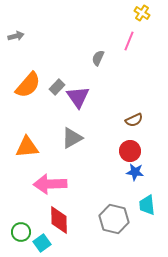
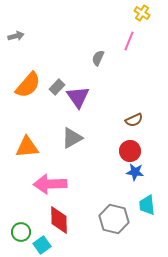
cyan square: moved 2 px down
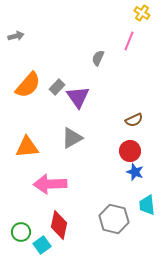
blue star: rotated 12 degrees clockwise
red diamond: moved 5 px down; rotated 12 degrees clockwise
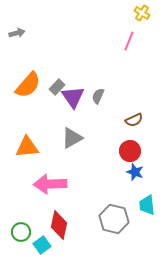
gray arrow: moved 1 px right, 3 px up
gray semicircle: moved 38 px down
purple triangle: moved 5 px left
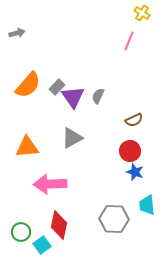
gray hexagon: rotated 12 degrees counterclockwise
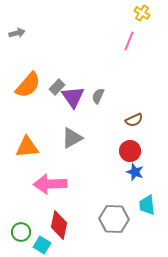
cyan square: rotated 24 degrees counterclockwise
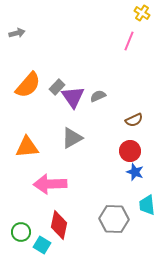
gray semicircle: rotated 42 degrees clockwise
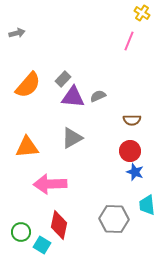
gray rectangle: moved 6 px right, 8 px up
purple triangle: rotated 50 degrees counterclockwise
brown semicircle: moved 2 px left; rotated 24 degrees clockwise
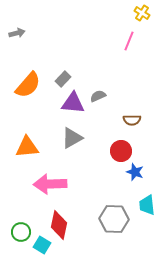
purple triangle: moved 6 px down
red circle: moved 9 px left
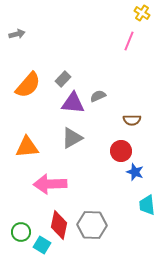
gray arrow: moved 1 px down
gray hexagon: moved 22 px left, 6 px down
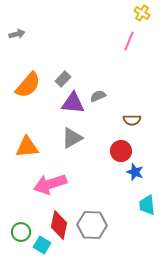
pink arrow: rotated 16 degrees counterclockwise
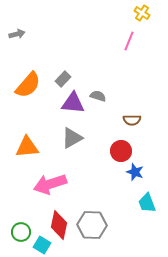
gray semicircle: rotated 42 degrees clockwise
cyan trapezoid: moved 2 px up; rotated 15 degrees counterclockwise
